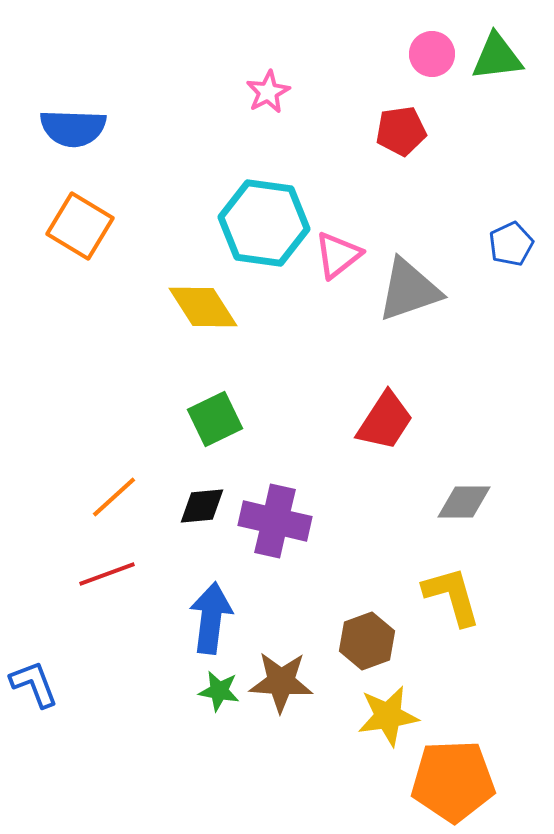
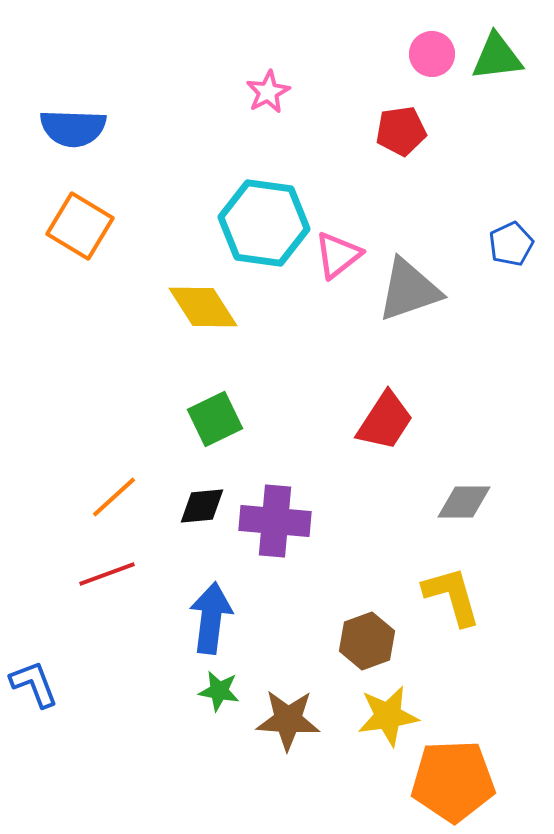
purple cross: rotated 8 degrees counterclockwise
brown star: moved 7 px right, 38 px down
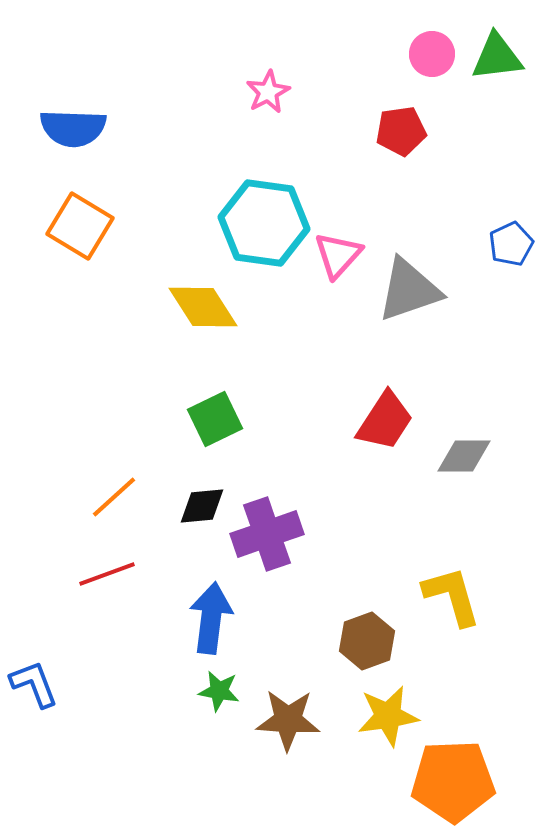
pink triangle: rotated 10 degrees counterclockwise
gray diamond: moved 46 px up
purple cross: moved 8 px left, 13 px down; rotated 24 degrees counterclockwise
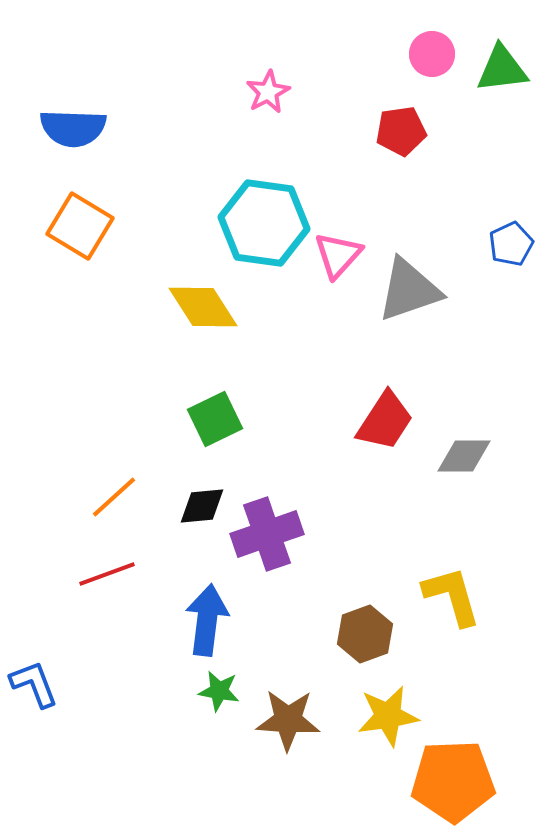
green triangle: moved 5 px right, 12 px down
blue arrow: moved 4 px left, 2 px down
brown hexagon: moved 2 px left, 7 px up
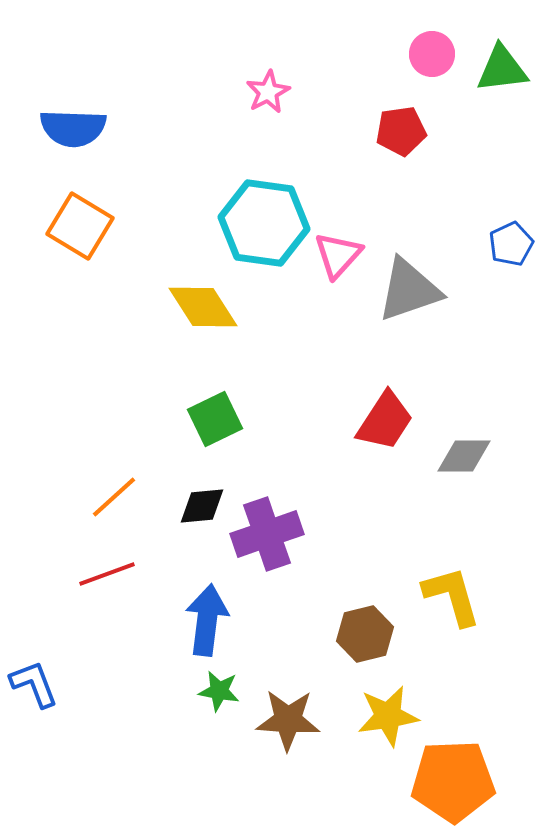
brown hexagon: rotated 6 degrees clockwise
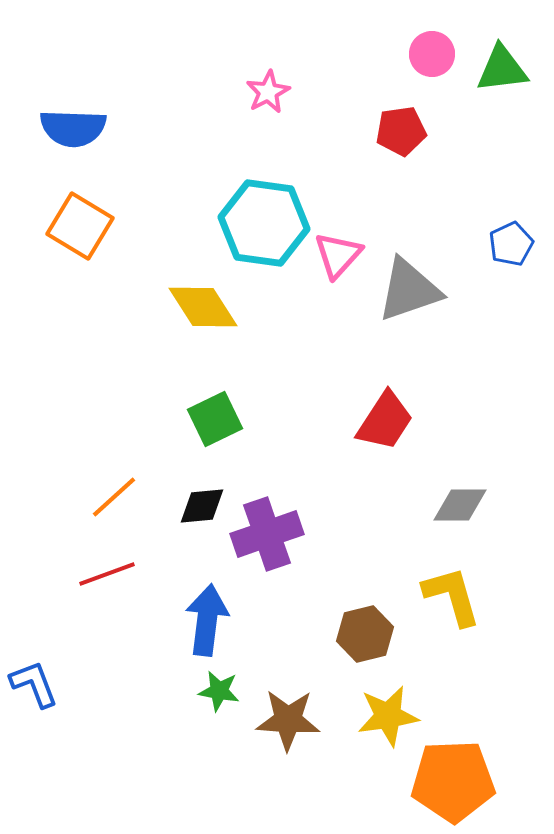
gray diamond: moved 4 px left, 49 px down
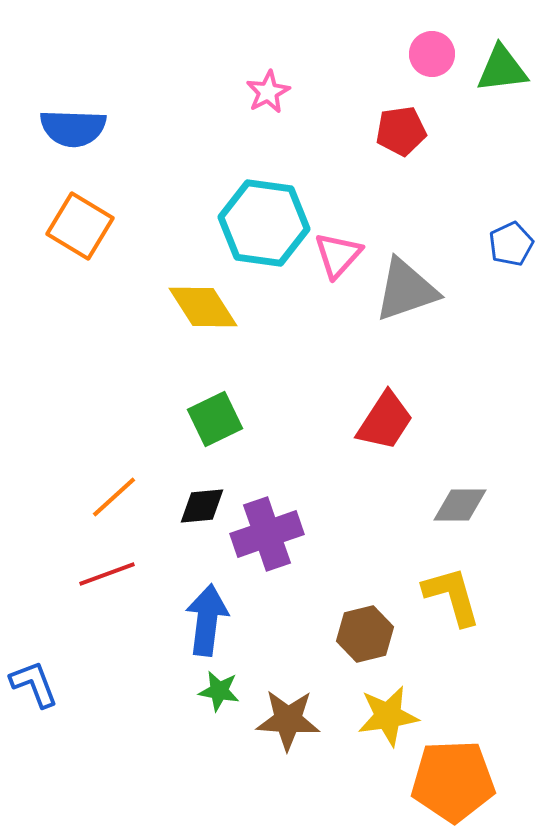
gray triangle: moved 3 px left
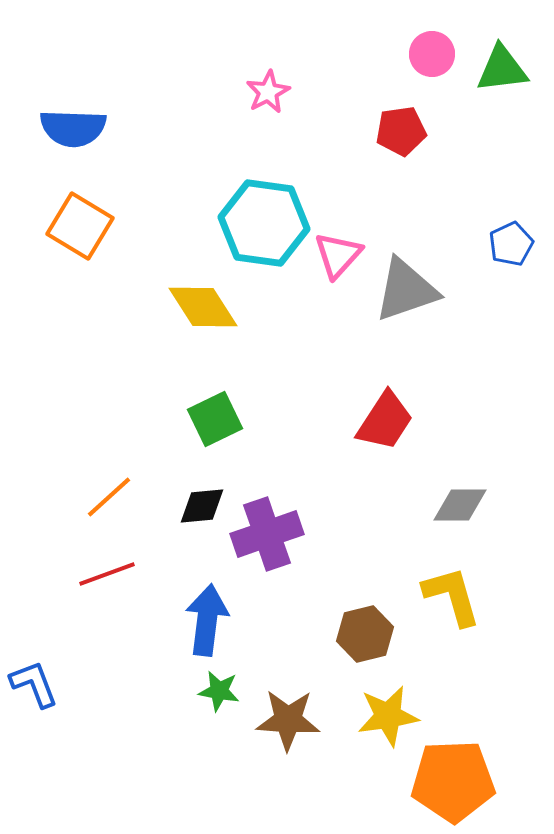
orange line: moved 5 px left
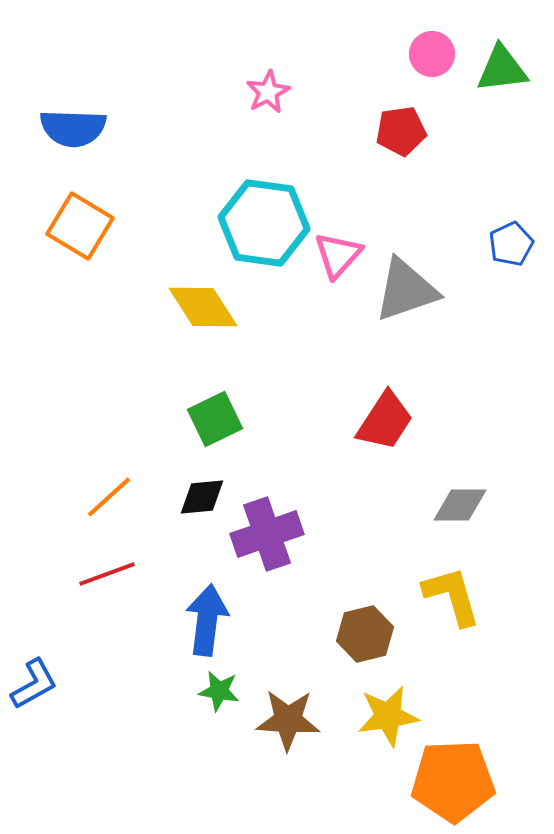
black diamond: moved 9 px up
blue L-shape: rotated 82 degrees clockwise
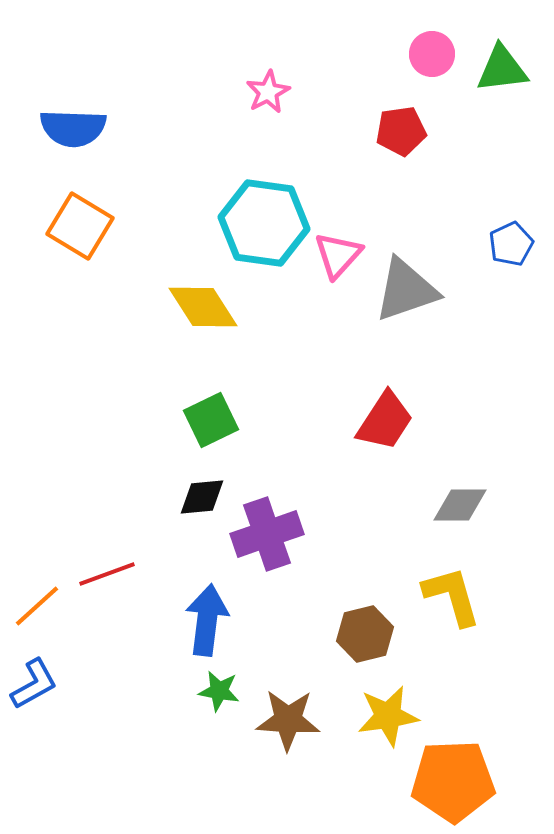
green square: moved 4 px left, 1 px down
orange line: moved 72 px left, 109 px down
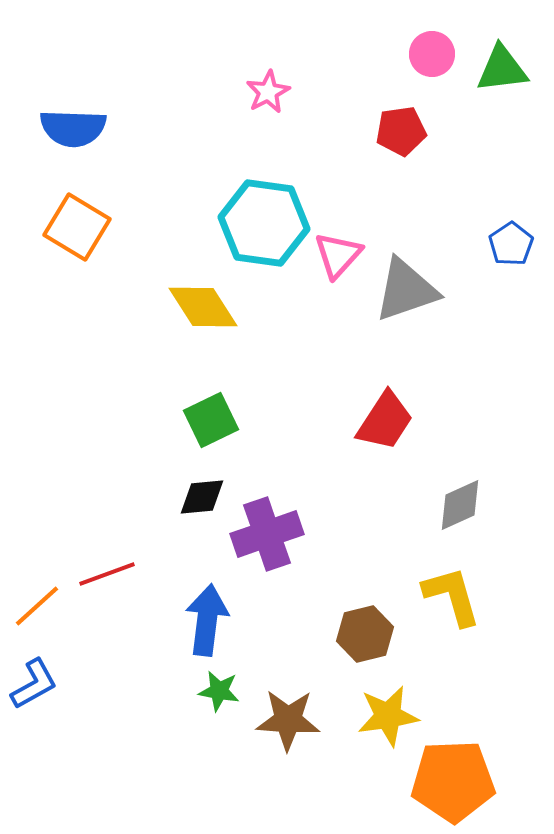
orange square: moved 3 px left, 1 px down
blue pentagon: rotated 9 degrees counterclockwise
gray diamond: rotated 24 degrees counterclockwise
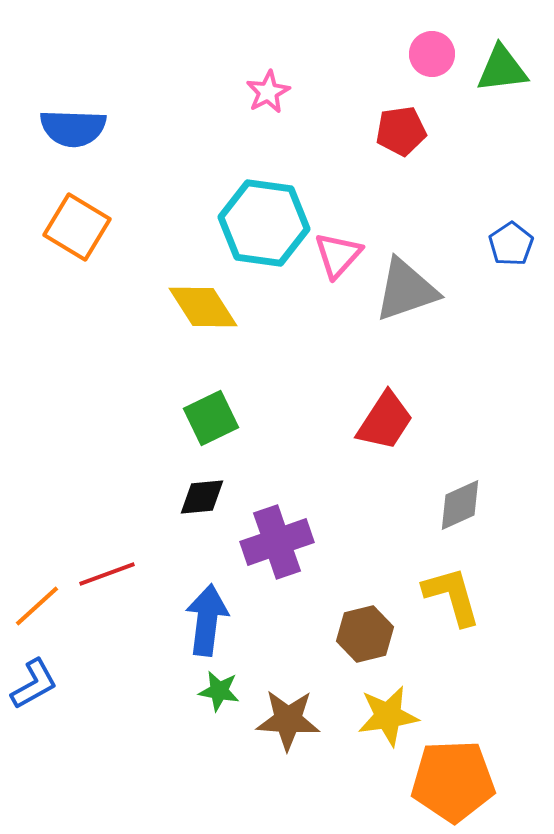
green square: moved 2 px up
purple cross: moved 10 px right, 8 px down
